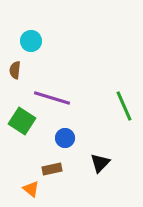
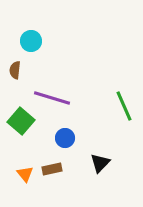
green square: moved 1 px left; rotated 8 degrees clockwise
orange triangle: moved 6 px left, 15 px up; rotated 12 degrees clockwise
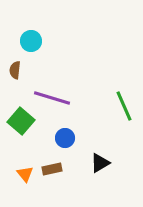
black triangle: rotated 15 degrees clockwise
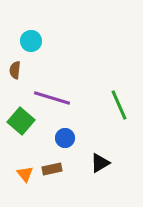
green line: moved 5 px left, 1 px up
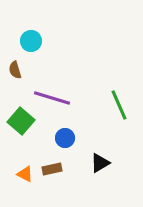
brown semicircle: rotated 24 degrees counterclockwise
orange triangle: rotated 24 degrees counterclockwise
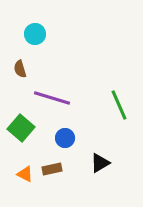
cyan circle: moved 4 px right, 7 px up
brown semicircle: moved 5 px right, 1 px up
green square: moved 7 px down
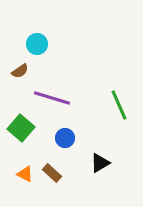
cyan circle: moved 2 px right, 10 px down
brown semicircle: moved 2 px down; rotated 108 degrees counterclockwise
brown rectangle: moved 4 px down; rotated 54 degrees clockwise
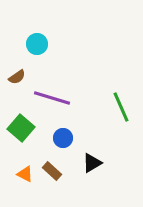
brown semicircle: moved 3 px left, 6 px down
green line: moved 2 px right, 2 px down
blue circle: moved 2 px left
black triangle: moved 8 px left
brown rectangle: moved 2 px up
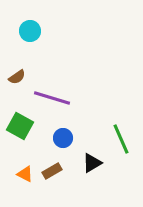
cyan circle: moved 7 px left, 13 px up
green line: moved 32 px down
green square: moved 1 px left, 2 px up; rotated 12 degrees counterclockwise
brown rectangle: rotated 72 degrees counterclockwise
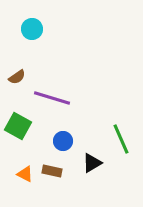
cyan circle: moved 2 px right, 2 px up
green square: moved 2 px left
blue circle: moved 3 px down
brown rectangle: rotated 42 degrees clockwise
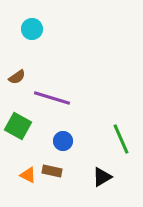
black triangle: moved 10 px right, 14 px down
orange triangle: moved 3 px right, 1 px down
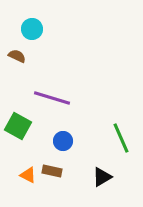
brown semicircle: moved 21 px up; rotated 120 degrees counterclockwise
green line: moved 1 px up
